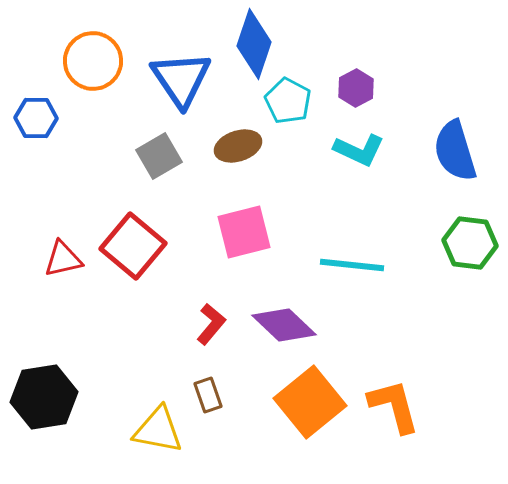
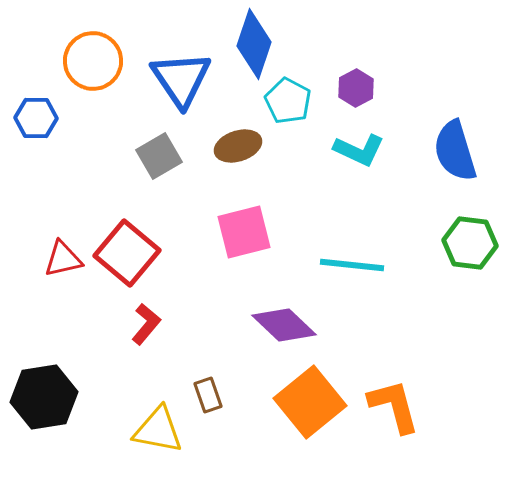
red square: moved 6 px left, 7 px down
red L-shape: moved 65 px left
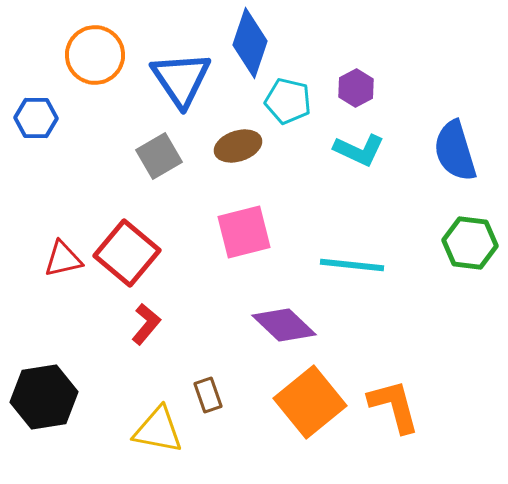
blue diamond: moved 4 px left, 1 px up
orange circle: moved 2 px right, 6 px up
cyan pentagon: rotated 15 degrees counterclockwise
